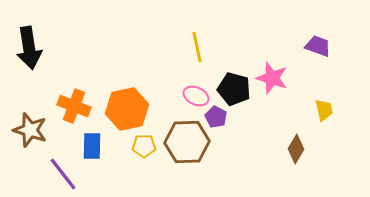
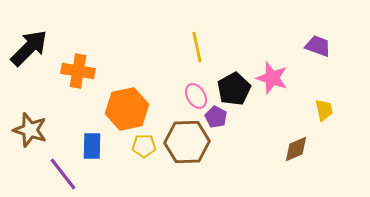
black arrow: rotated 126 degrees counterclockwise
black pentagon: rotated 28 degrees clockwise
pink ellipse: rotated 35 degrees clockwise
orange cross: moved 4 px right, 35 px up; rotated 12 degrees counterclockwise
brown diamond: rotated 36 degrees clockwise
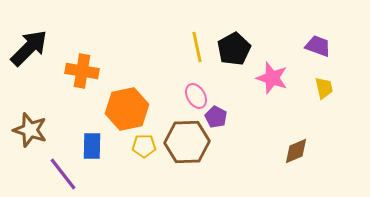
orange cross: moved 4 px right
black pentagon: moved 40 px up
yellow trapezoid: moved 22 px up
brown diamond: moved 2 px down
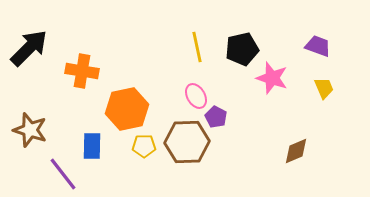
black pentagon: moved 8 px right; rotated 16 degrees clockwise
yellow trapezoid: rotated 10 degrees counterclockwise
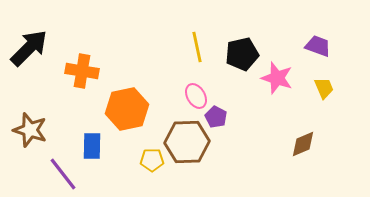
black pentagon: moved 5 px down
pink star: moved 5 px right
yellow pentagon: moved 8 px right, 14 px down
brown diamond: moved 7 px right, 7 px up
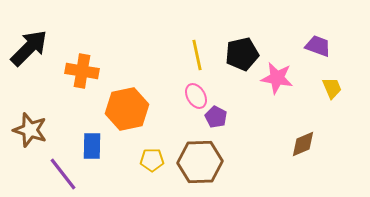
yellow line: moved 8 px down
pink star: rotated 8 degrees counterclockwise
yellow trapezoid: moved 8 px right
brown hexagon: moved 13 px right, 20 px down
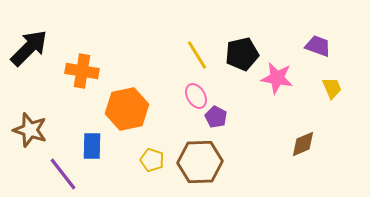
yellow line: rotated 20 degrees counterclockwise
yellow pentagon: rotated 20 degrees clockwise
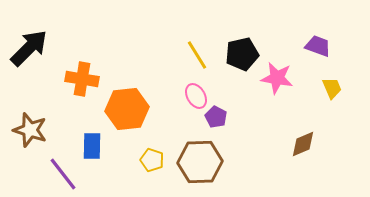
orange cross: moved 8 px down
orange hexagon: rotated 6 degrees clockwise
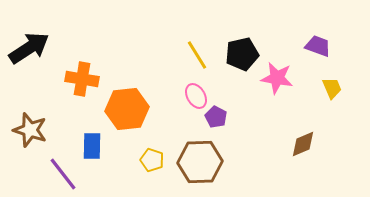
black arrow: rotated 12 degrees clockwise
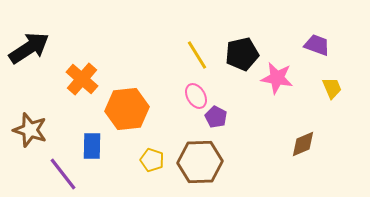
purple trapezoid: moved 1 px left, 1 px up
orange cross: rotated 32 degrees clockwise
